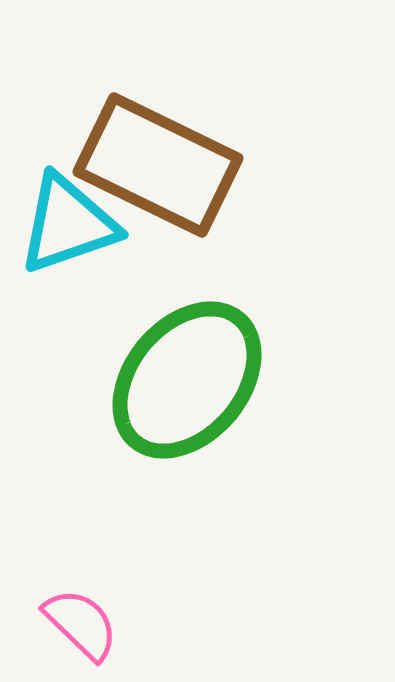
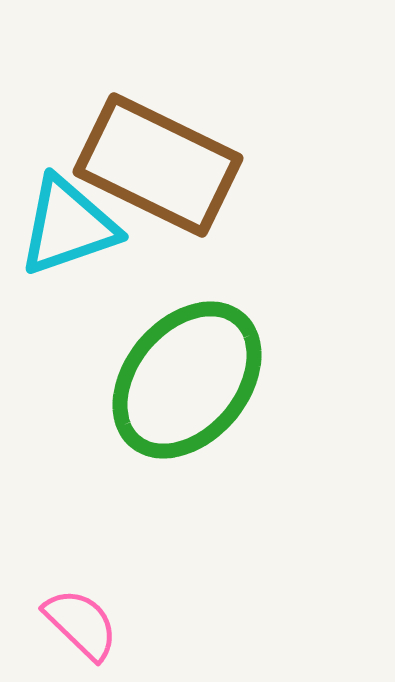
cyan triangle: moved 2 px down
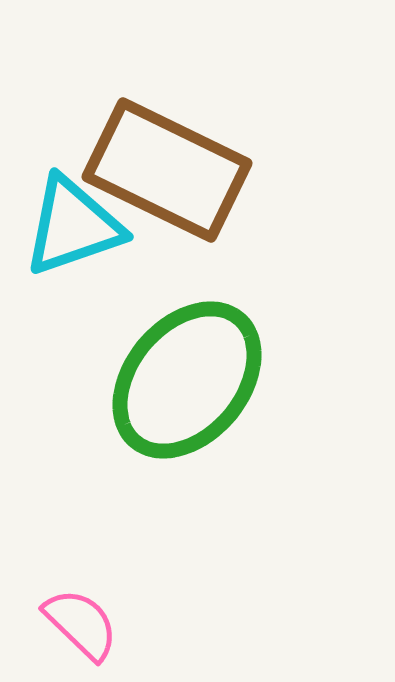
brown rectangle: moved 9 px right, 5 px down
cyan triangle: moved 5 px right
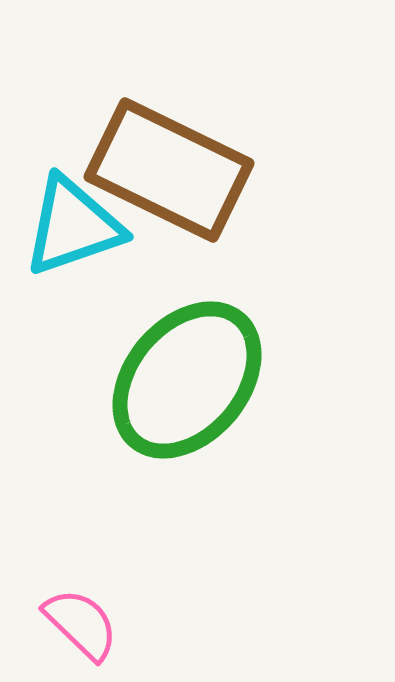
brown rectangle: moved 2 px right
